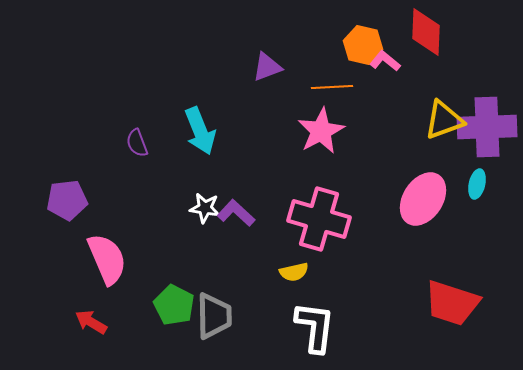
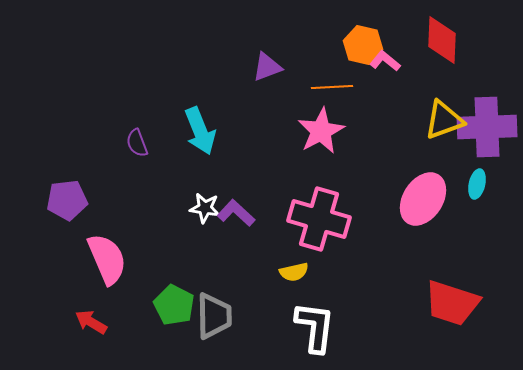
red diamond: moved 16 px right, 8 px down
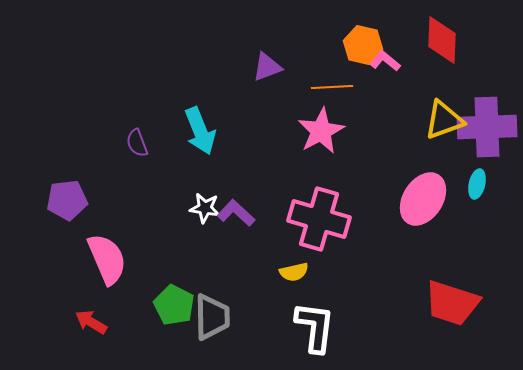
gray trapezoid: moved 2 px left, 1 px down
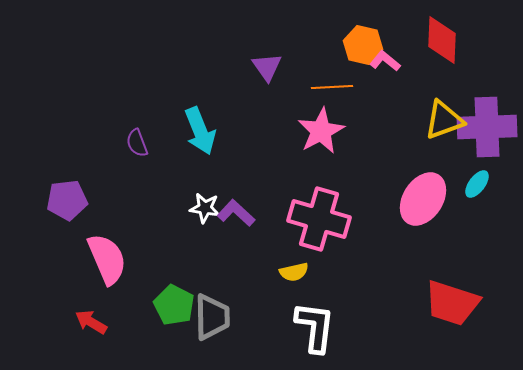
purple triangle: rotated 44 degrees counterclockwise
cyan ellipse: rotated 24 degrees clockwise
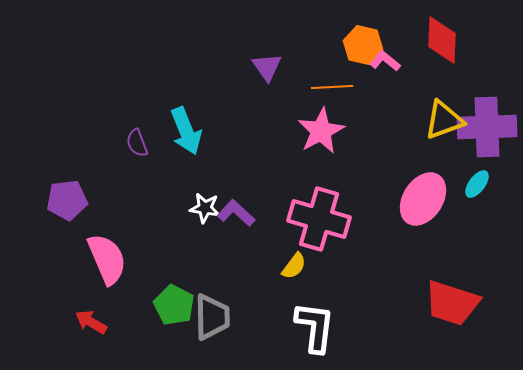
cyan arrow: moved 14 px left
yellow semicircle: moved 6 px up; rotated 40 degrees counterclockwise
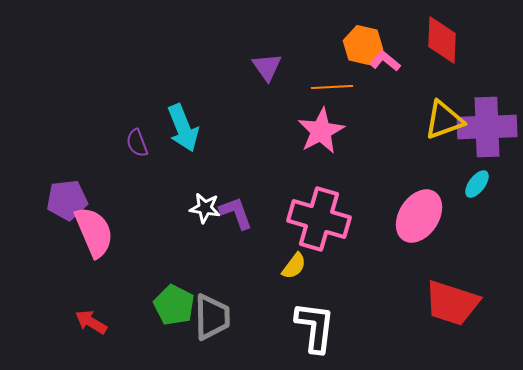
cyan arrow: moved 3 px left, 3 px up
pink ellipse: moved 4 px left, 17 px down
purple L-shape: rotated 27 degrees clockwise
pink semicircle: moved 13 px left, 27 px up
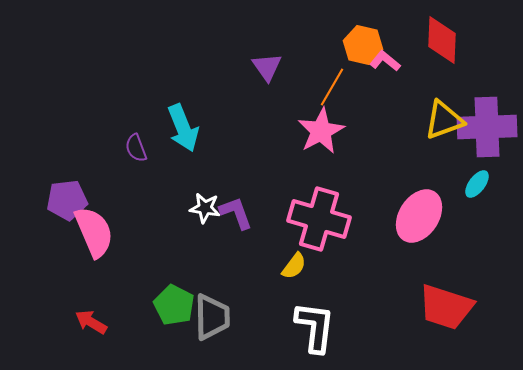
orange line: rotated 57 degrees counterclockwise
purple semicircle: moved 1 px left, 5 px down
red trapezoid: moved 6 px left, 4 px down
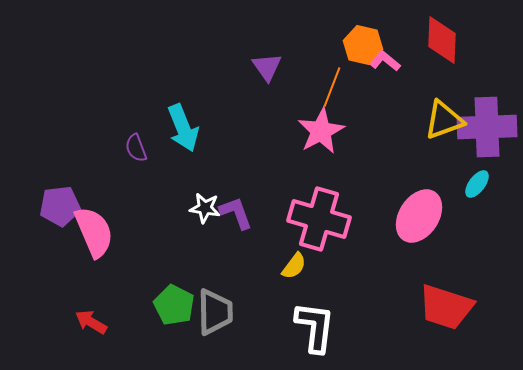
orange line: rotated 9 degrees counterclockwise
purple pentagon: moved 7 px left, 6 px down
gray trapezoid: moved 3 px right, 5 px up
